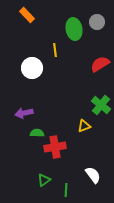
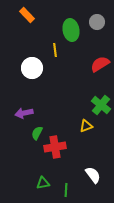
green ellipse: moved 3 px left, 1 px down
yellow triangle: moved 2 px right
green semicircle: rotated 64 degrees counterclockwise
green triangle: moved 1 px left, 3 px down; rotated 24 degrees clockwise
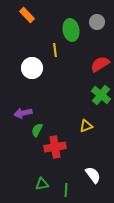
green cross: moved 10 px up
purple arrow: moved 1 px left
green semicircle: moved 3 px up
green triangle: moved 1 px left, 1 px down
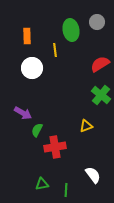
orange rectangle: moved 21 px down; rotated 42 degrees clockwise
purple arrow: rotated 138 degrees counterclockwise
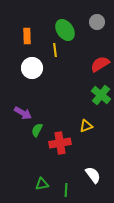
green ellipse: moved 6 px left; rotated 25 degrees counterclockwise
red cross: moved 5 px right, 4 px up
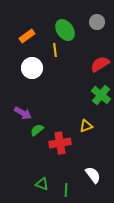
orange rectangle: rotated 56 degrees clockwise
green semicircle: rotated 24 degrees clockwise
green triangle: rotated 32 degrees clockwise
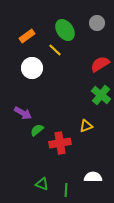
gray circle: moved 1 px down
yellow line: rotated 40 degrees counterclockwise
white semicircle: moved 2 px down; rotated 54 degrees counterclockwise
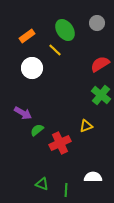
red cross: rotated 15 degrees counterclockwise
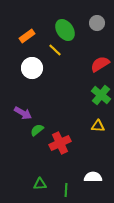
yellow triangle: moved 12 px right; rotated 24 degrees clockwise
green triangle: moved 2 px left; rotated 24 degrees counterclockwise
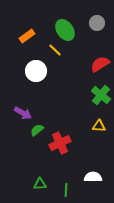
white circle: moved 4 px right, 3 px down
yellow triangle: moved 1 px right
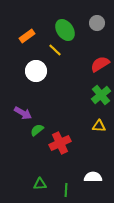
green cross: rotated 12 degrees clockwise
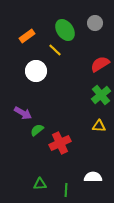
gray circle: moved 2 px left
